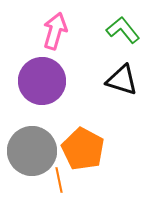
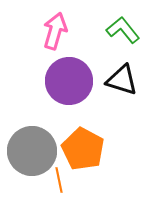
purple circle: moved 27 px right
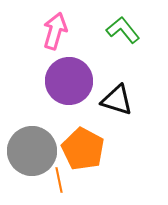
black triangle: moved 5 px left, 20 px down
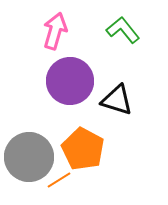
purple circle: moved 1 px right
gray circle: moved 3 px left, 6 px down
orange line: rotated 70 degrees clockwise
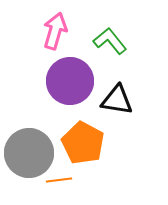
green L-shape: moved 13 px left, 11 px down
black triangle: rotated 8 degrees counterclockwise
orange pentagon: moved 6 px up
gray circle: moved 4 px up
orange line: rotated 25 degrees clockwise
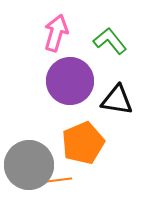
pink arrow: moved 1 px right, 2 px down
orange pentagon: rotated 21 degrees clockwise
gray circle: moved 12 px down
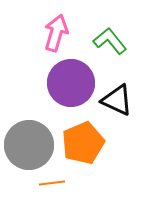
purple circle: moved 1 px right, 2 px down
black triangle: rotated 16 degrees clockwise
gray circle: moved 20 px up
orange line: moved 7 px left, 3 px down
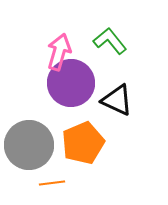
pink arrow: moved 3 px right, 19 px down
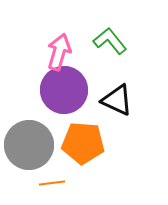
purple circle: moved 7 px left, 7 px down
orange pentagon: rotated 27 degrees clockwise
